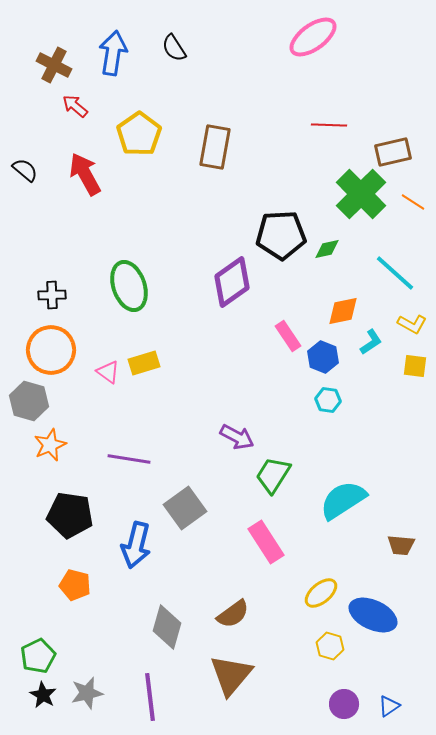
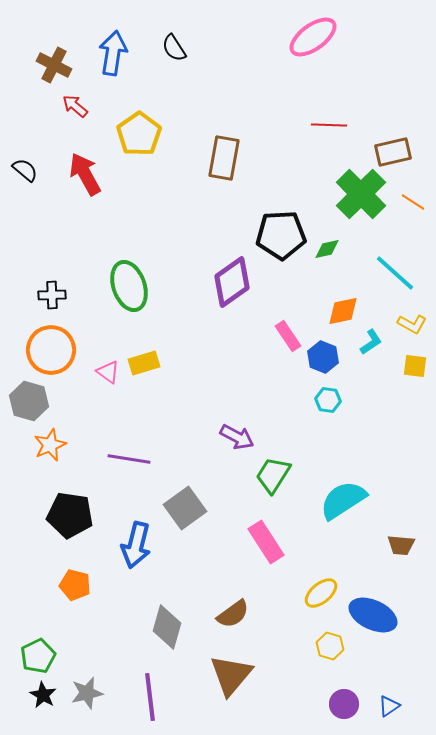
brown rectangle at (215, 147): moved 9 px right, 11 px down
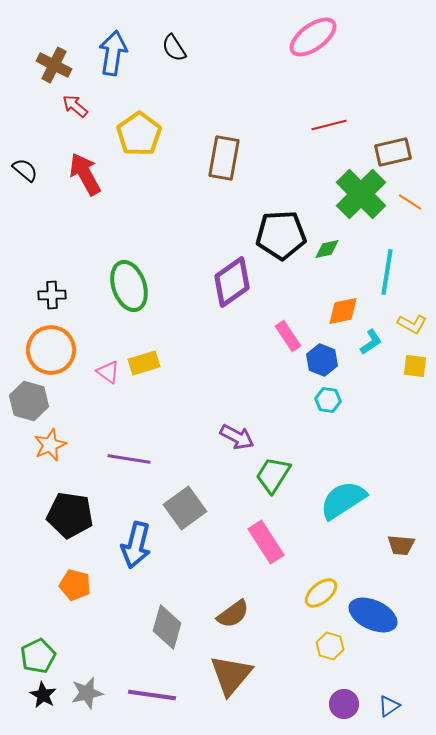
red line at (329, 125): rotated 16 degrees counterclockwise
orange line at (413, 202): moved 3 px left
cyan line at (395, 273): moved 8 px left, 1 px up; rotated 57 degrees clockwise
blue hexagon at (323, 357): moved 1 px left, 3 px down
purple line at (150, 697): moved 2 px right, 2 px up; rotated 75 degrees counterclockwise
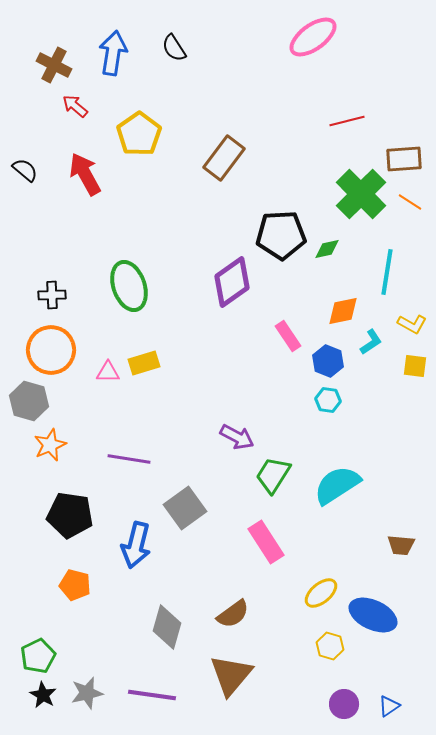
red line at (329, 125): moved 18 px right, 4 px up
brown rectangle at (393, 152): moved 11 px right, 7 px down; rotated 9 degrees clockwise
brown rectangle at (224, 158): rotated 27 degrees clockwise
blue hexagon at (322, 360): moved 6 px right, 1 px down
pink triangle at (108, 372): rotated 35 degrees counterclockwise
cyan semicircle at (343, 500): moved 6 px left, 15 px up
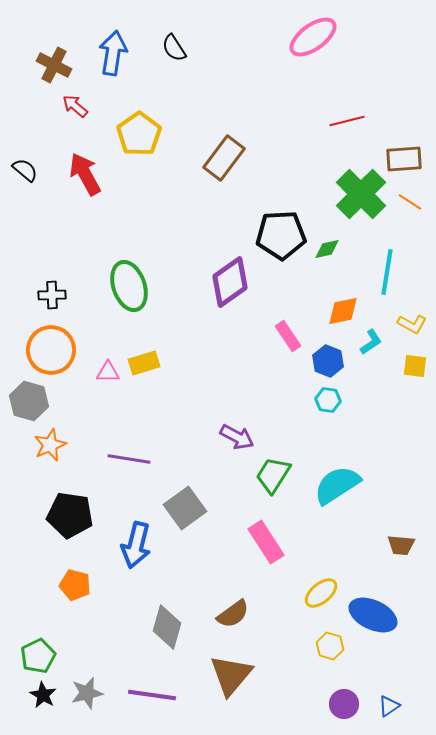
purple diamond at (232, 282): moved 2 px left
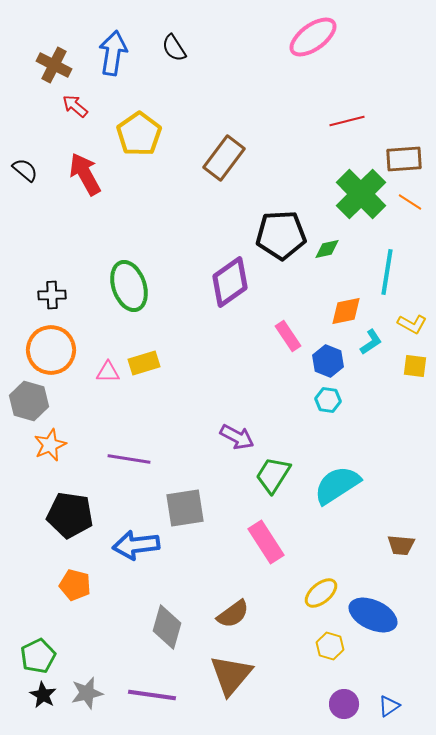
orange diamond at (343, 311): moved 3 px right
gray square at (185, 508): rotated 27 degrees clockwise
blue arrow at (136, 545): rotated 69 degrees clockwise
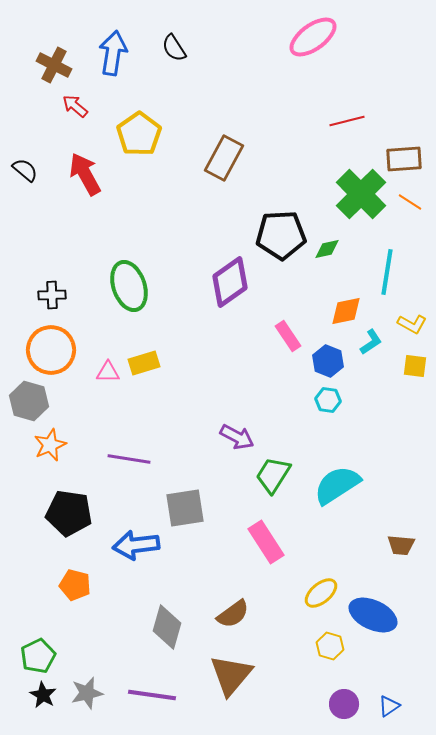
brown rectangle at (224, 158): rotated 9 degrees counterclockwise
black pentagon at (70, 515): moved 1 px left, 2 px up
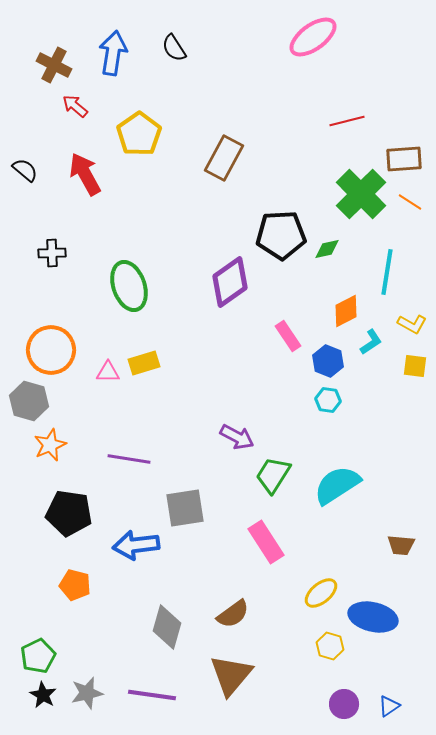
black cross at (52, 295): moved 42 px up
orange diamond at (346, 311): rotated 16 degrees counterclockwise
blue ellipse at (373, 615): moved 2 px down; rotated 12 degrees counterclockwise
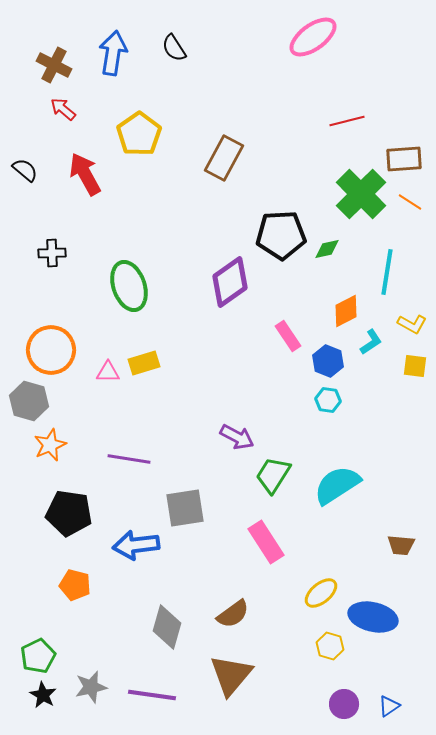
red arrow at (75, 106): moved 12 px left, 3 px down
gray star at (87, 693): moved 4 px right, 6 px up
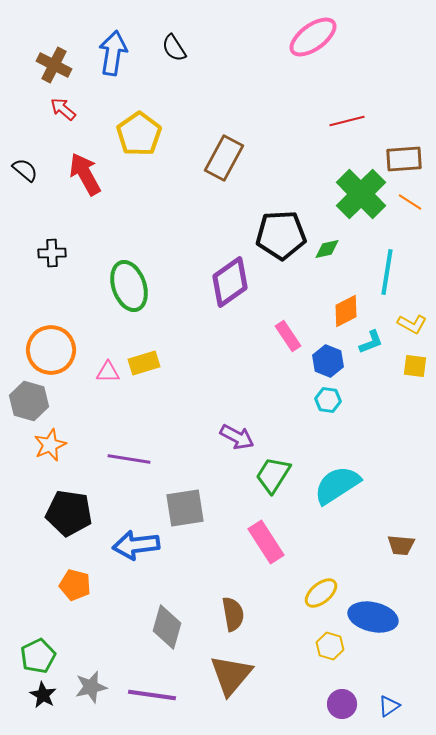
cyan L-shape at (371, 342): rotated 12 degrees clockwise
brown semicircle at (233, 614): rotated 64 degrees counterclockwise
purple circle at (344, 704): moved 2 px left
